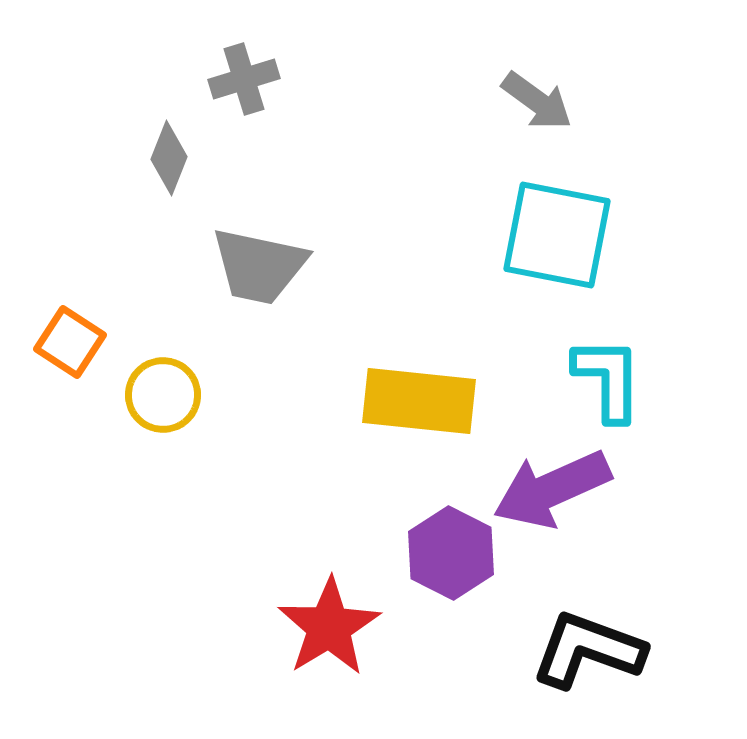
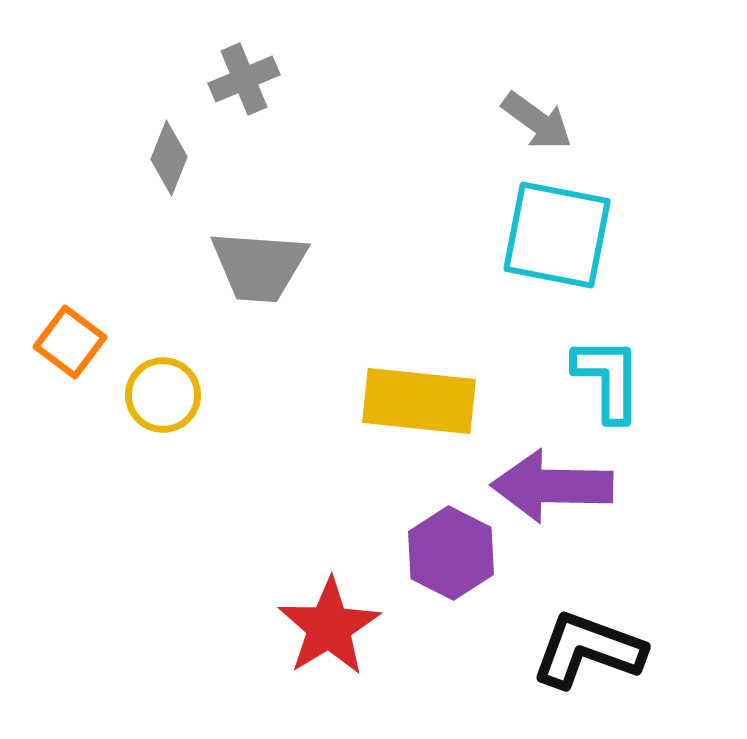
gray cross: rotated 6 degrees counterclockwise
gray arrow: moved 20 px down
gray trapezoid: rotated 8 degrees counterclockwise
orange square: rotated 4 degrees clockwise
purple arrow: moved 3 px up; rotated 25 degrees clockwise
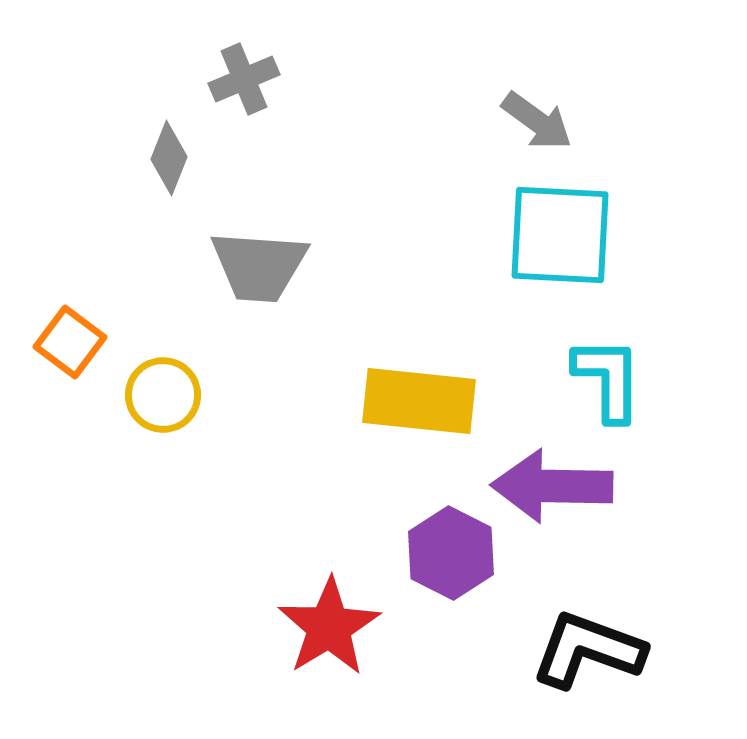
cyan square: moved 3 px right; rotated 8 degrees counterclockwise
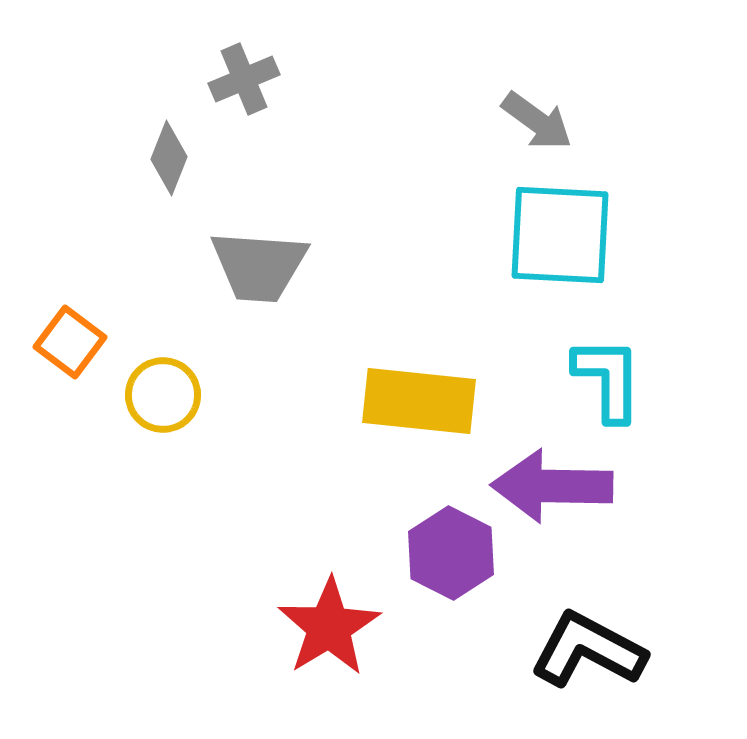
black L-shape: rotated 8 degrees clockwise
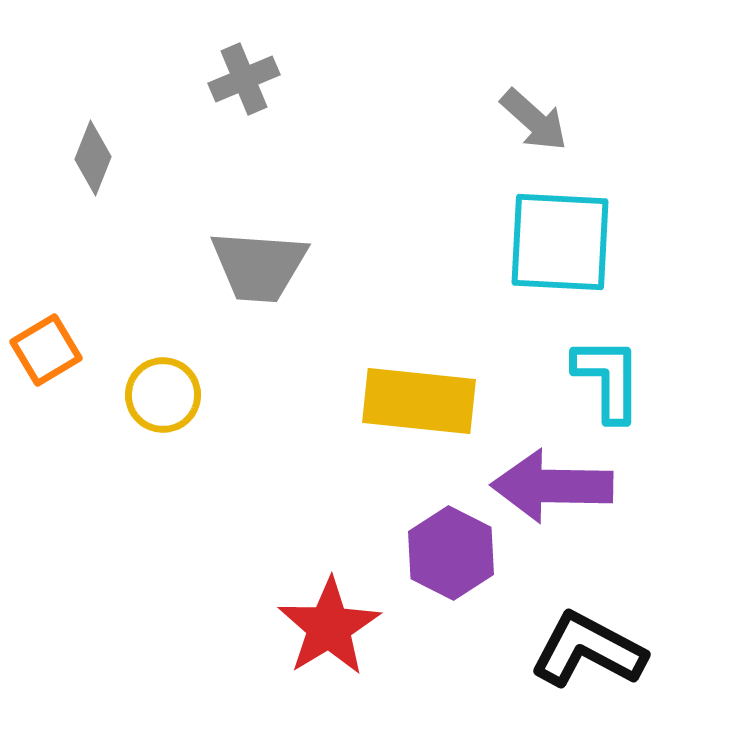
gray arrow: moved 3 px left, 1 px up; rotated 6 degrees clockwise
gray diamond: moved 76 px left
cyan square: moved 7 px down
orange square: moved 24 px left, 8 px down; rotated 22 degrees clockwise
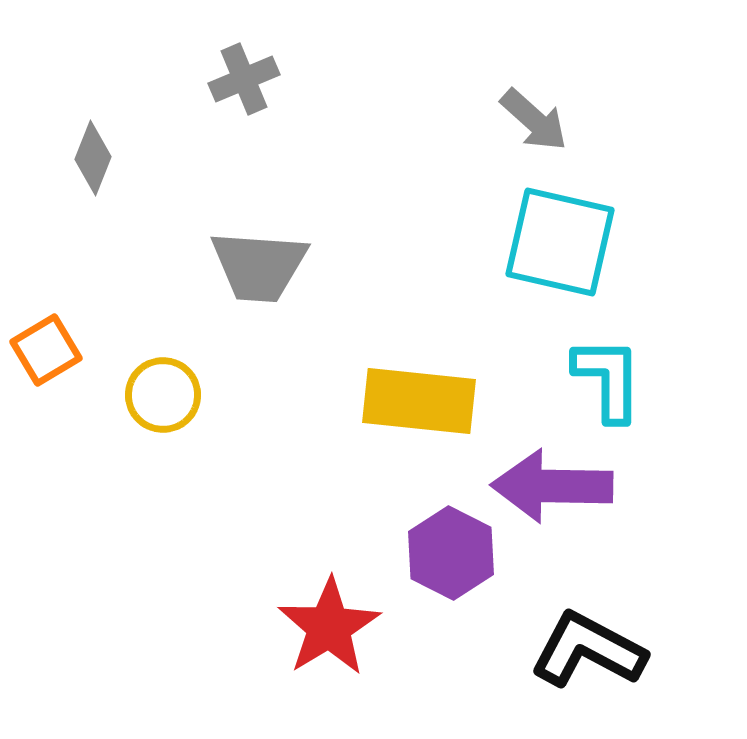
cyan square: rotated 10 degrees clockwise
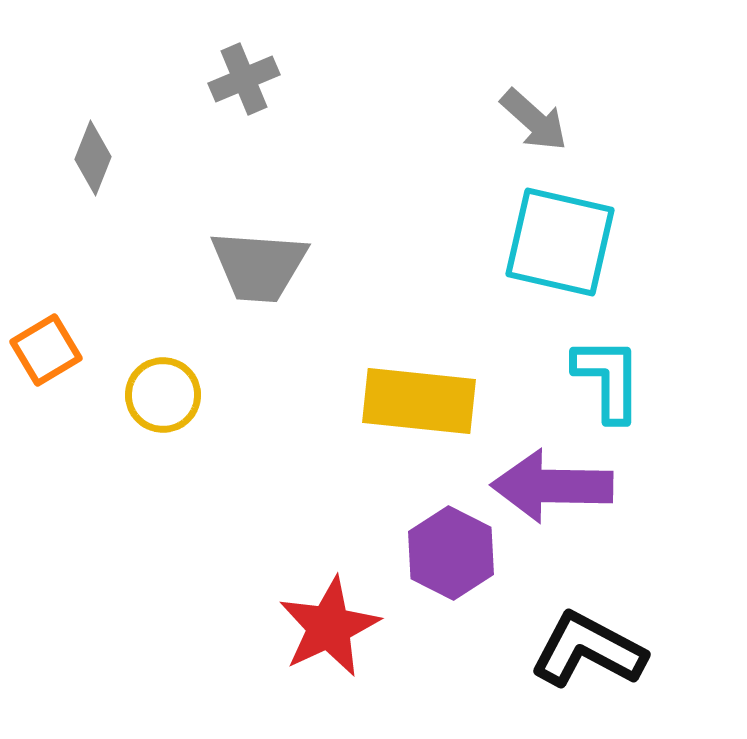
red star: rotated 6 degrees clockwise
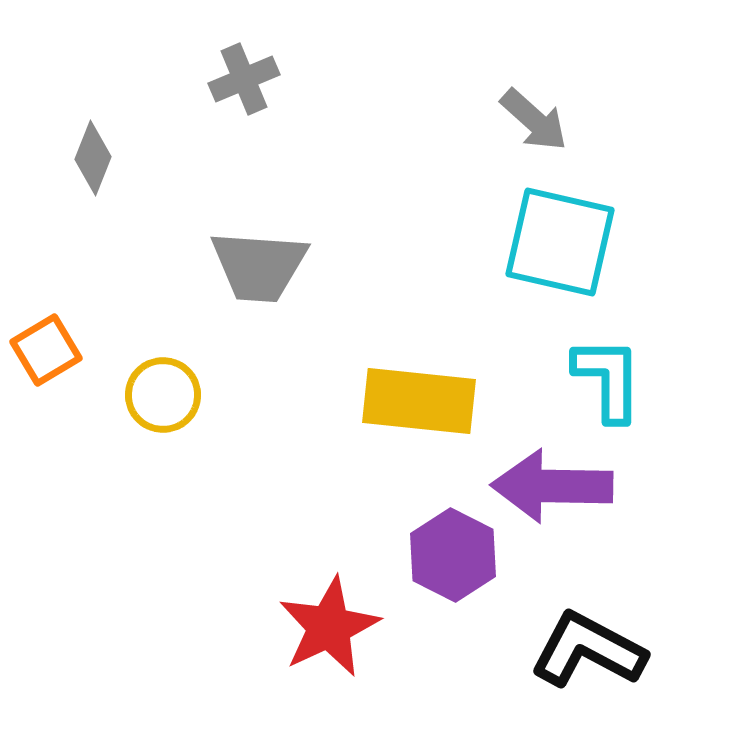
purple hexagon: moved 2 px right, 2 px down
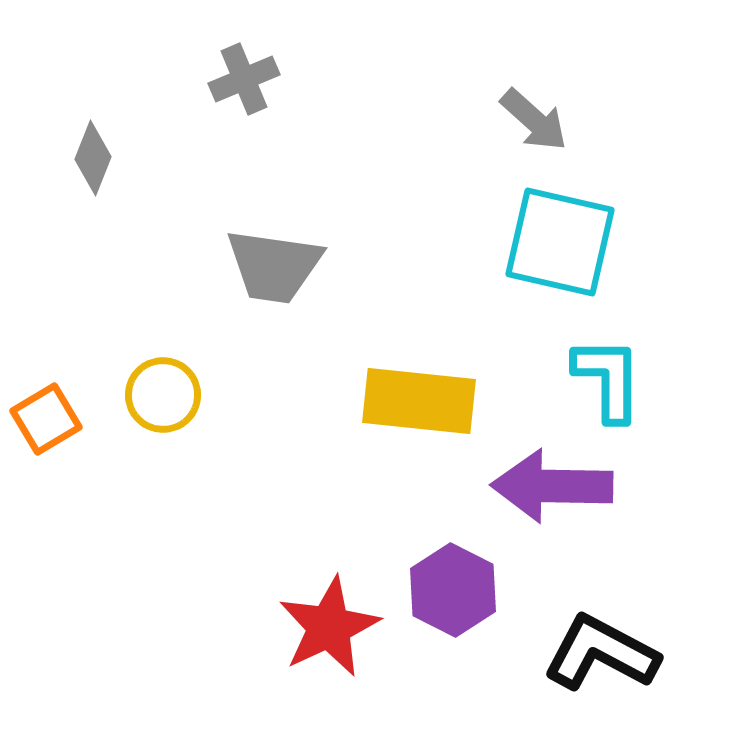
gray trapezoid: moved 15 px right; rotated 4 degrees clockwise
orange square: moved 69 px down
purple hexagon: moved 35 px down
black L-shape: moved 13 px right, 3 px down
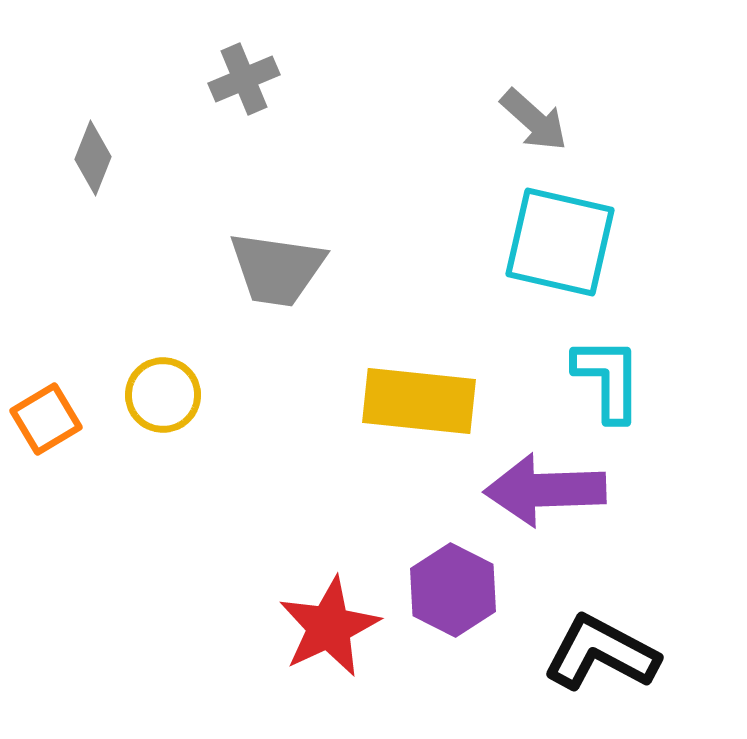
gray trapezoid: moved 3 px right, 3 px down
purple arrow: moved 7 px left, 4 px down; rotated 3 degrees counterclockwise
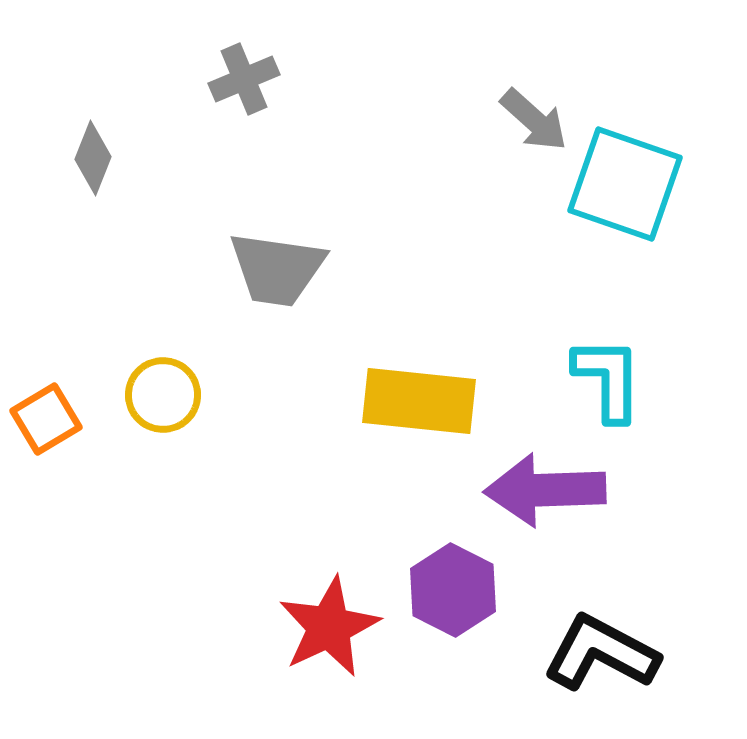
cyan square: moved 65 px right, 58 px up; rotated 6 degrees clockwise
